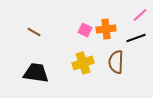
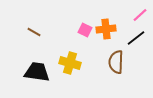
black line: rotated 18 degrees counterclockwise
yellow cross: moved 13 px left; rotated 35 degrees clockwise
black trapezoid: moved 1 px right, 1 px up
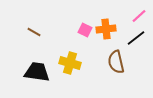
pink line: moved 1 px left, 1 px down
brown semicircle: rotated 15 degrees counterclockwise
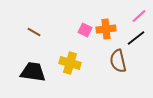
brown semicircle: moved 2 px right, 1 px up
black trapezoid: moved 4 px left
